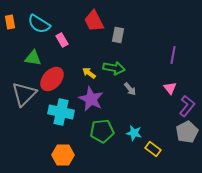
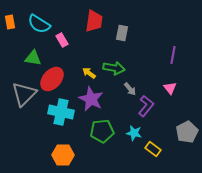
red trapezoid: rotated 145 degrees counterclockwise
gray rectangle: moved 4 px right, 2 px up
purple L-shape: moved 41 px left
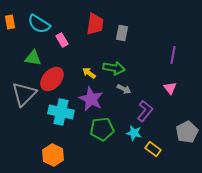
red trapezoid: moved 1 px right, 3 px down
gray arrow: moved 6 px left; rotated 24 degrees counterclockwise
purple L-shape: moved 1 px left, 5 px down
green pentagon: moved 2 px up
orange hexagon: moved 10 px left; rotated 25 degrees clockwise
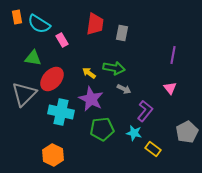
orange rectangle: moved 7 px right, 5 px up
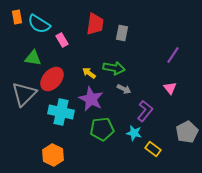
purple line: rotated 24 degrees clockwise
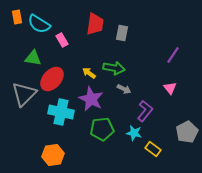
orange hexagon: rotated 25 degrees clockwise
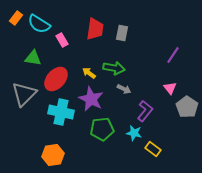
orange rectangle: moved 1 px left, 1 px down; rotated 48 degrees clockwise
red trapezoid: moved 5 px down
red ellipse: moved 4 px right
gray pentagon: moved 25 px up; rotated 10 degrees counterclockwise
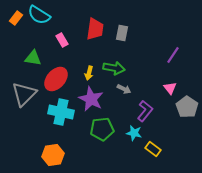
cyan semicircle: moved 9 px up
yellow arrow: rotated 112 degrees counterclockwise
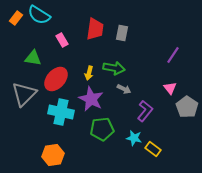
cyan star: moved 5 px down
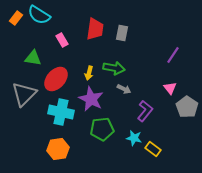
orange hexagon: moved 5 px right, 6 px up
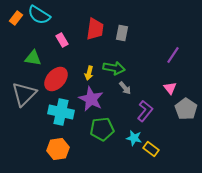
gray arrow: moved 1 px right, 1 px up; rotated 24 degrees clockwise
gray pentagon: moved 1 px left, 2 px down
yellow rectangle: moved 2 px left
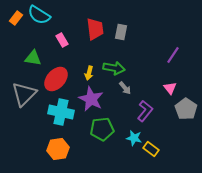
red trapezoid: rotated 15 degrees counterclockwise
gray rectangle: moved 1 px left, 1 px up
